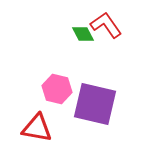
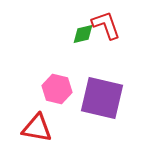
red L-shape: rotated 16 degrees clockwise
green diamond: rotated 75 degrees counterclockwise
purple square: moved 7 px right, 6 px up
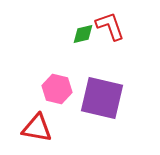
red L-shape: moved 4 px right, 1 px down
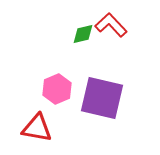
red L-shape: moved 1 px right, 1 px up; rotated 24 degrees counterclockwise
pink hexagon: rotated 24 degrees clockwise
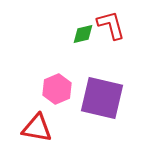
red L-shape: rotated 28 degrees clockwise
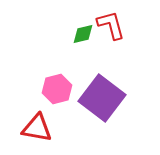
pink hexagon: rotated 8 degrees clockwise
purple square: rotated 24 degrees clockwise
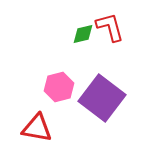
red L-shape: moved 1 px left, 2 px down
pink hexagon: moved 2 px right, 2 px up
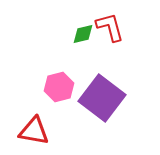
red triangle: moved 3 px left, 3 px down
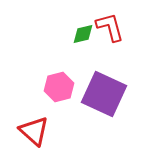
purple square: moved 2 px right, 4 px up; rotated 12 degrees counterclockwise
red triangle: rotated 32 degrees clockwise
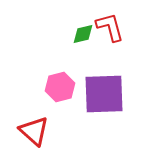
pink hexagon: moved 1 px right
purple square: rotated 27 degrees counterclockwise
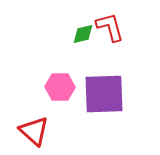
pink hexagon: rotated 16 degrees clockwise
